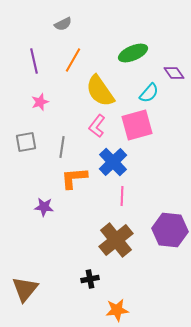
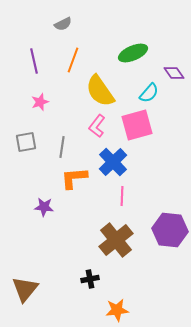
orange line: rotated 10 degrees counterclockwise
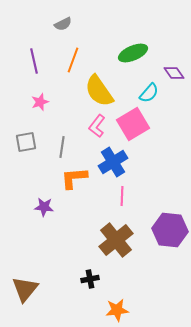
yellow semicircle: moved 1 px left
pink square: moved 4 px left, 1 px up; rotated 16 degrees counterclockwise
blue cross: rotated 12 degrees clockwise
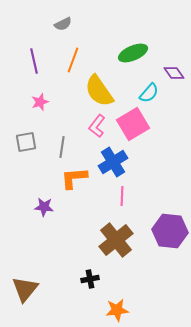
purple hexagon: moved 1 px down
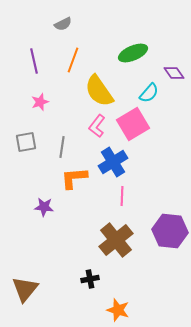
orange star: moved 1 px right; rotated 25 degrees clockwise
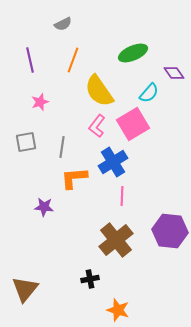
purple line: moved 4 px left, 1 px up
